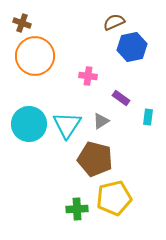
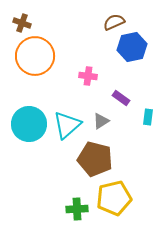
cyan triangle: rotated 16 degrees clockwise
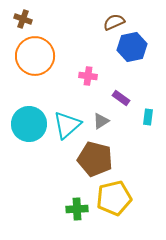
brown cross: moved 1 px right, 4 px up
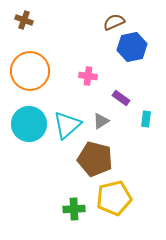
brown cross: moved 1 px right, 1 px down
orange circle: moved 5 px left, 15 px down
cyan rectangle: moved 2 px left, 2 px down
green cross: moved 3 px left
